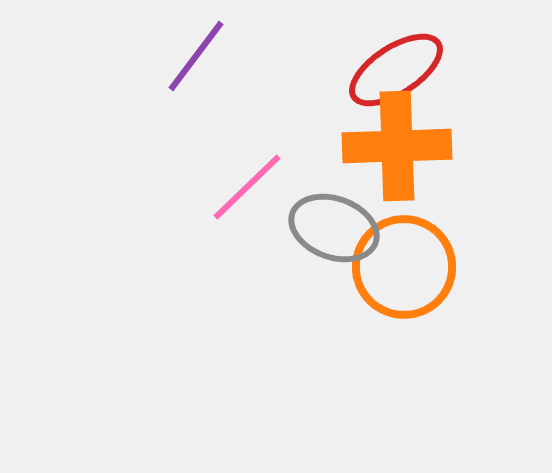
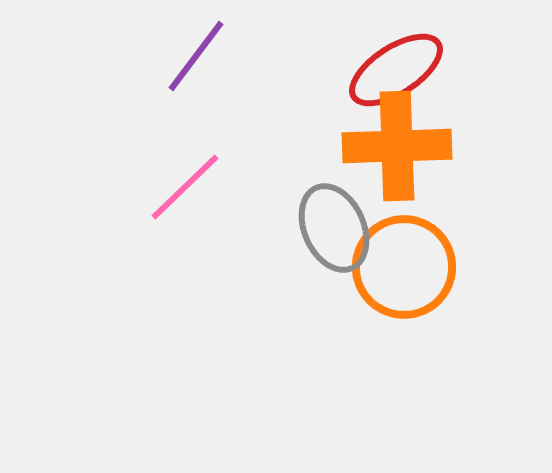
pink line: moved 62 px left
gray ellipse: rotated 46 degrees clockwise
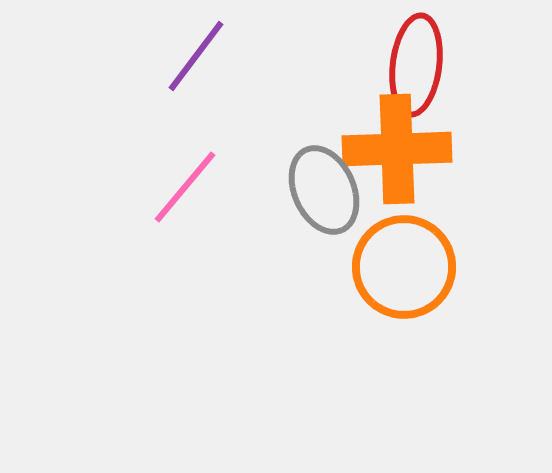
red ellipse: moved 20 px right, 5 px up; rotated 50 degrees counterclockwise
orange cross: moved 3 px down
pink line: rotated 6 degrees counterclockwise
gray ellipse: moved 10 px left, 38 px up
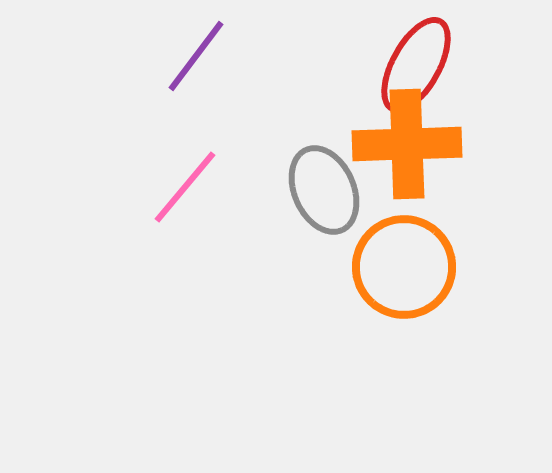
red ellipse: rotated 22 degrees clockwise
orange cross: moved 10 px right, 5 px up
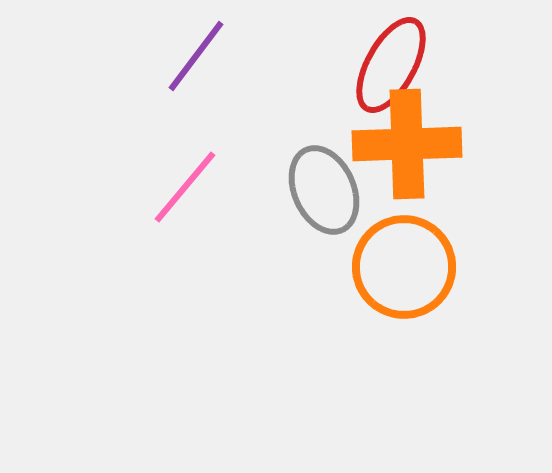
red ellipse: moved 25 px left
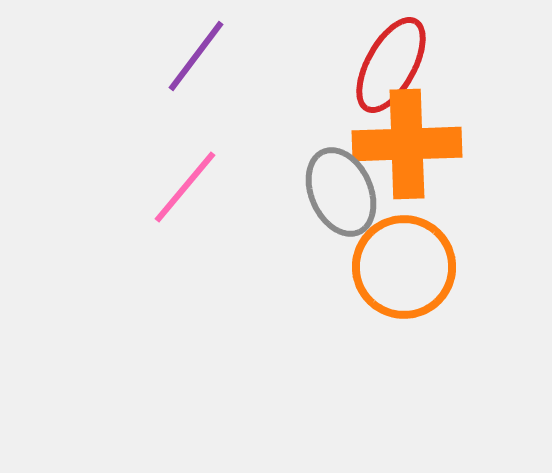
gray ellipse: moved 17 px right, 2 px down
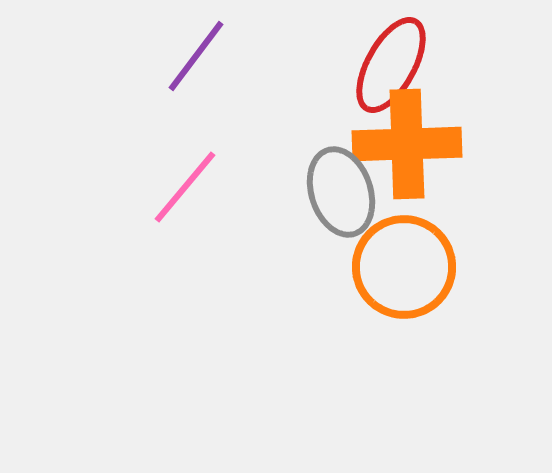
gray ellipse: rotated 6 degrees clockwise
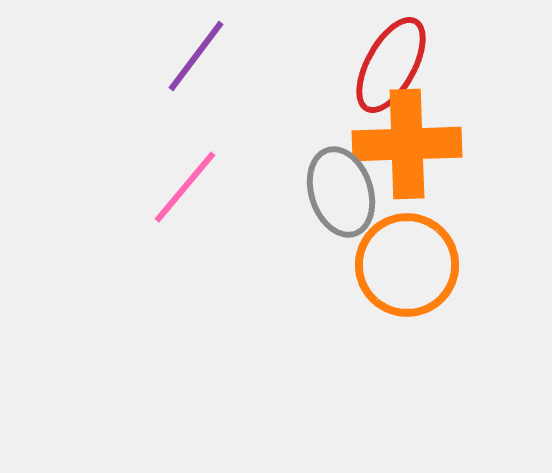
orange circle: moved 3 px right, 2 px up
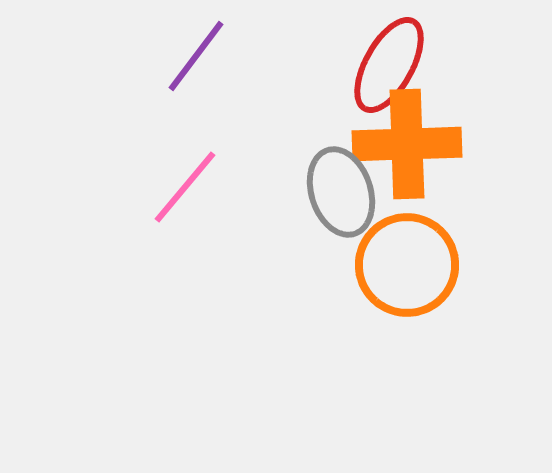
red ellipse: moved 2 px left
